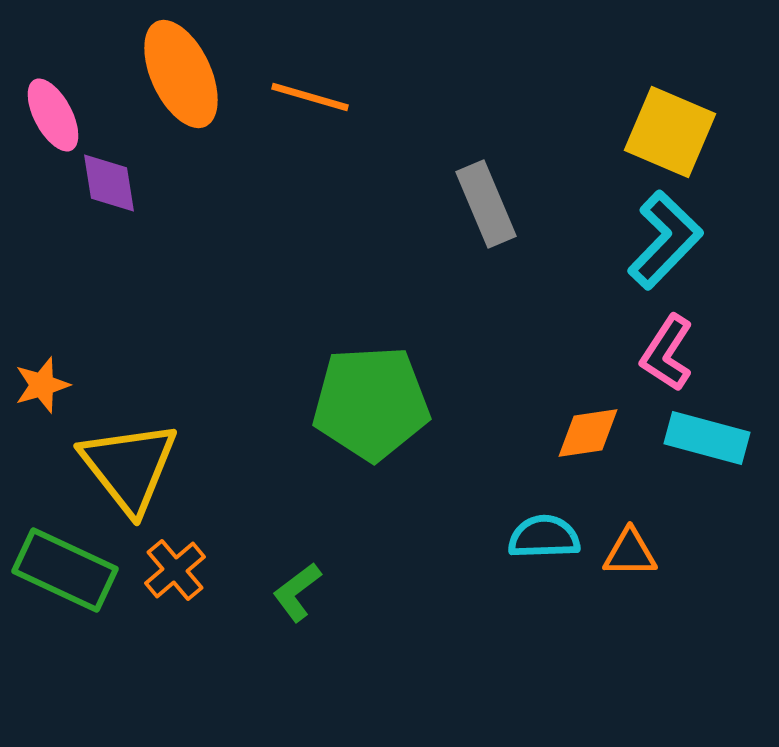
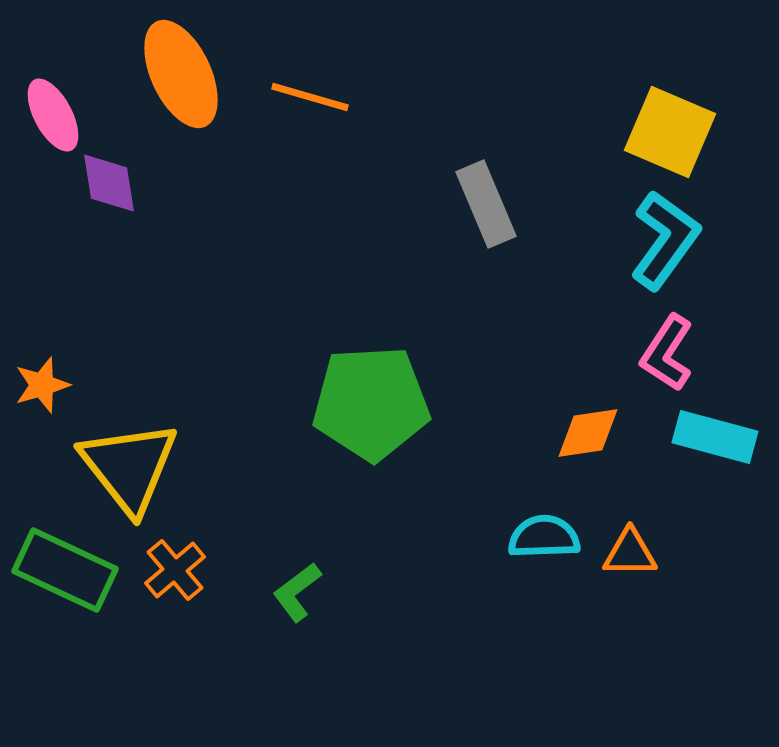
cyan L-shape: rotated 8 degrees counterclockwise
cyan rectangle: moved 8 px right, 1 px up
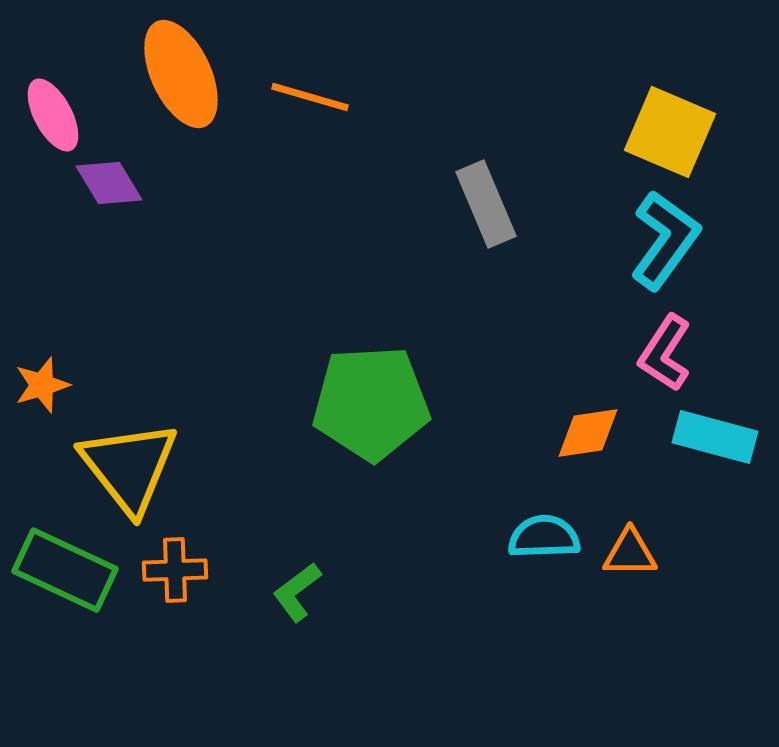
purple diamond: rotated 22 degrees counterclockwise
pink L-shape: moved 2 px left
orange cross: rotated 38 degrees clockwise
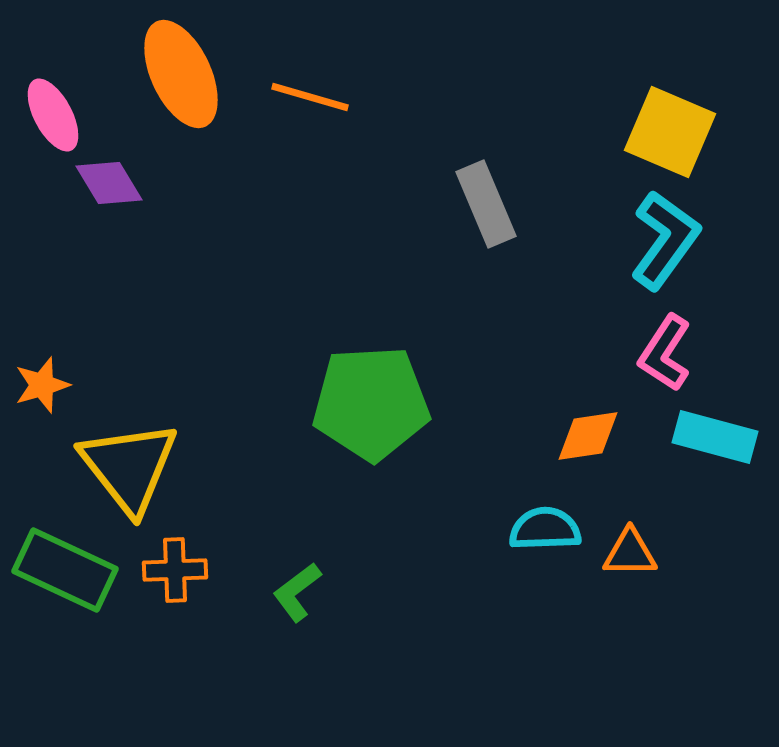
orange diamond: moved 3 px down
cyan semicircle: moved 1 px right, 8 px up
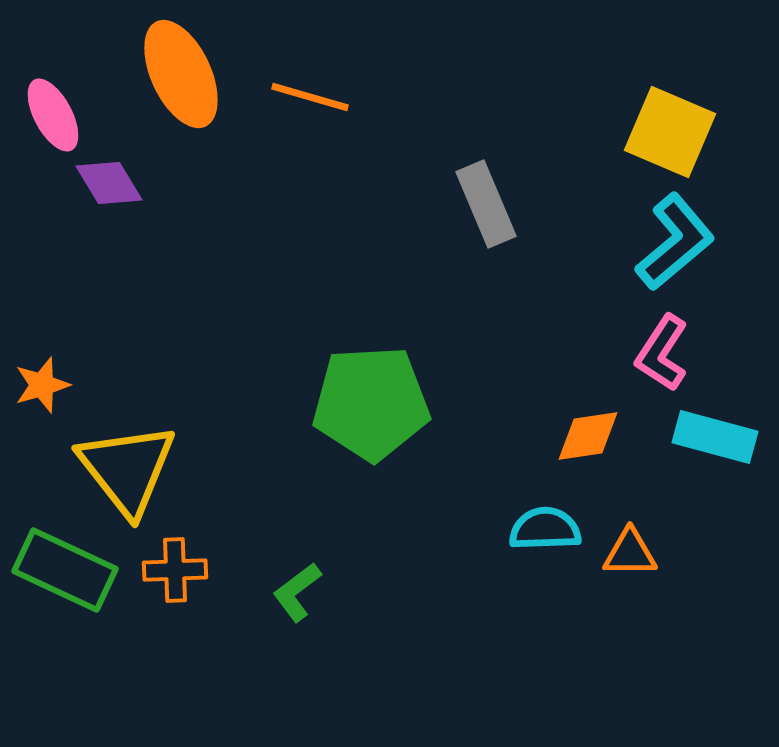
cyan L-shape: moved 10 px right, 2 px down; rotated 14 degrees clockwise
pink L-shape: moved 3 px left
yellow triangle: moved 2 px left, 2 px down
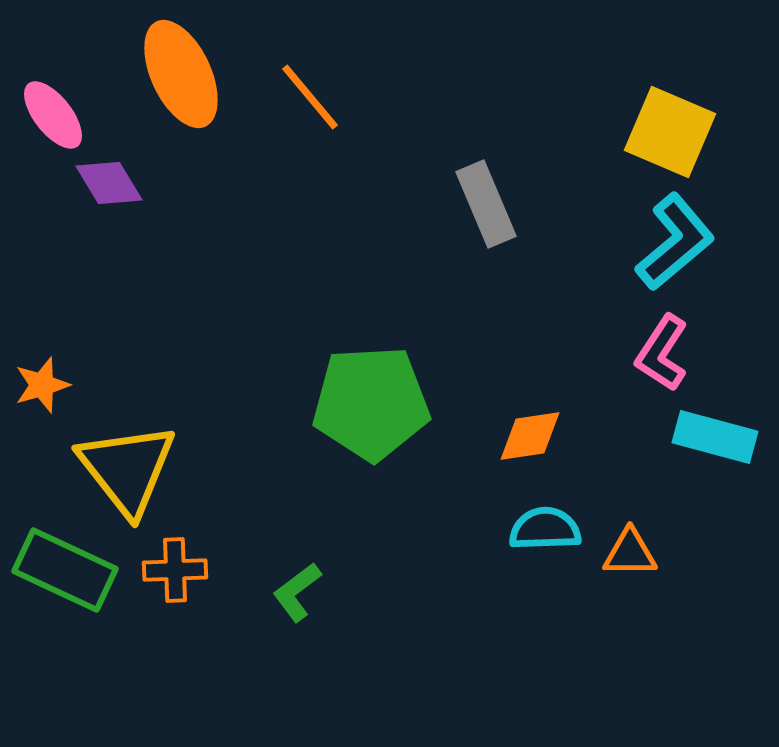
orange line: rotated 34 degrees clockwise
pink ellipse: rotated 10 degrees counterclockwise
orange diamond: moved 58 px left
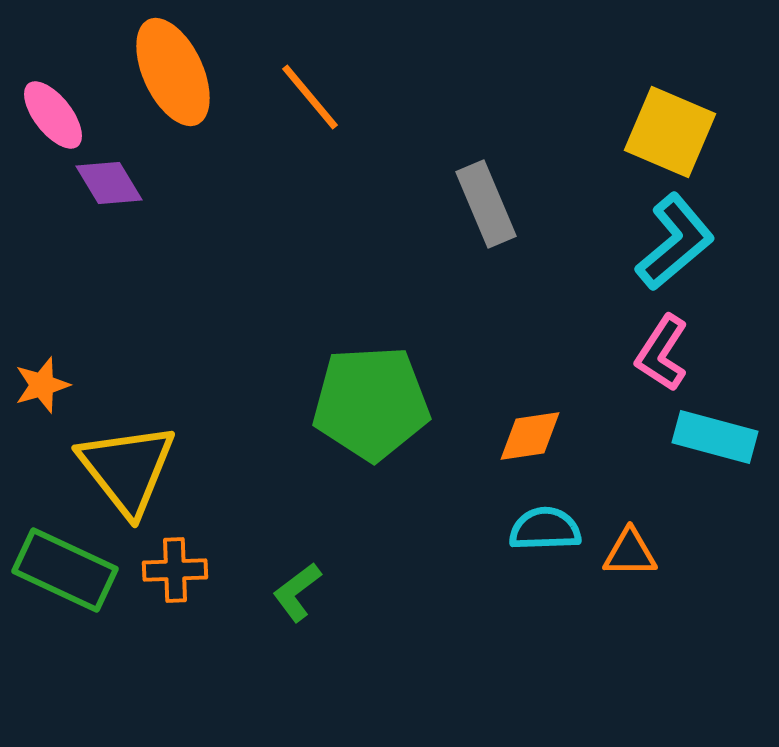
orange ellipse: moved 8 px left, 2 px up
